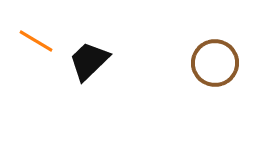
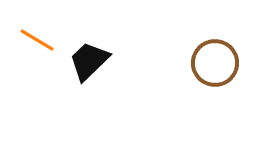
orange line: moved 1 px right, 1 px up
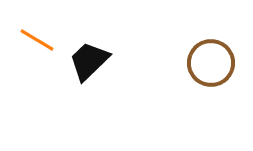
brown circle: moved 4 px left
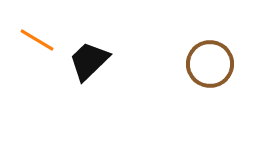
brown circle: moved 1 px left, 1 px down
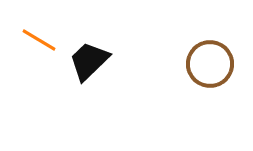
orange line: moved 2 px right
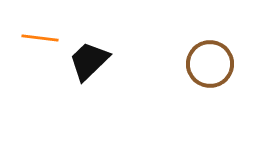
orange line: moved 1 px right, 2 px up; rotated 24 degrees counterclockwise
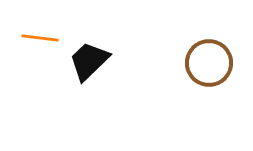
brown circle: moved 1 px left, 1 px up
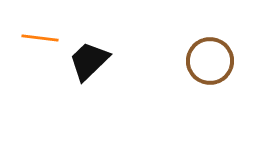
brown circle: moved 1 px right, 2 px up
